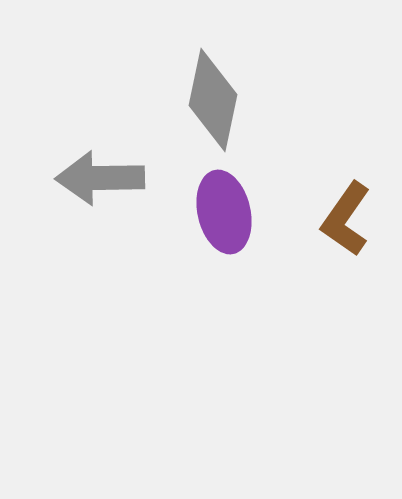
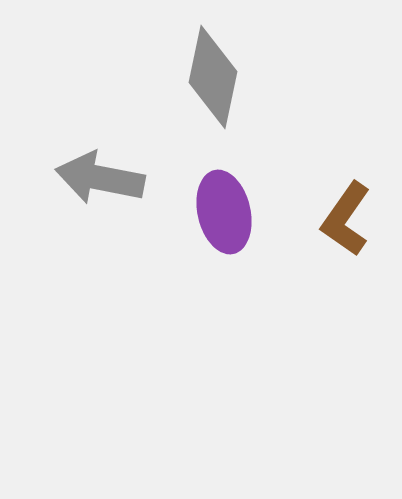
gray diamond: moved 23 px up
gray arrow: rotated 12 degrees clockwise
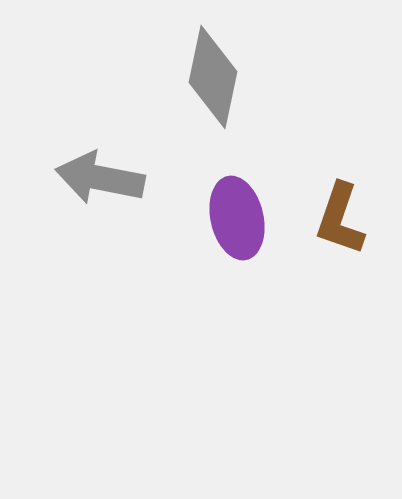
purple ellipse: moved 13 px right, 6 px down
brown L-shape: moved 6 px left; rotated 16 degrees counterclockwise
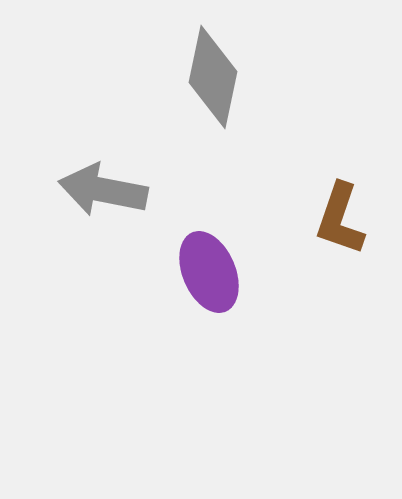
gray arrow: moved 3 px right, 12 px down
purple ellipse: moved 28 px left, 54 px down; rotated 10 degrees counterclockwise
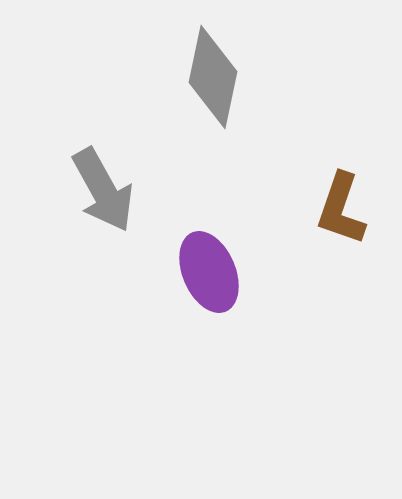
gray arrow: rotated 130 degrees counterclockwise
brown L-shape: moved 1 px right, 10 px up
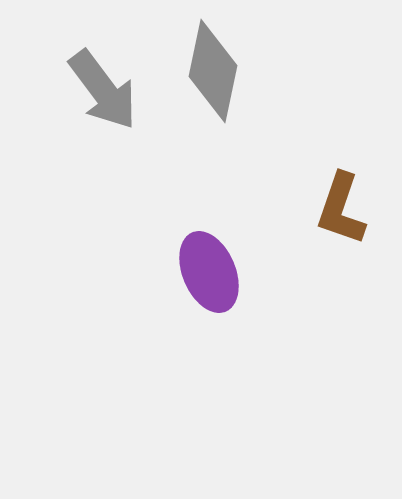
gray diamond: moved 6 px up
gray arrow: moved 100 px up; rotated 8 degrees counterclockwise
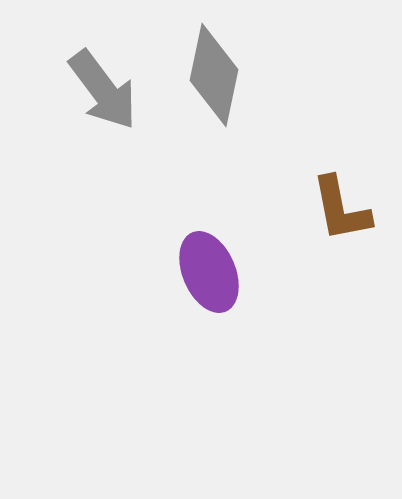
gray diamond: moved 1 px right, 4 px down
brown L-shape: rotated 30 degrees counterclockwise
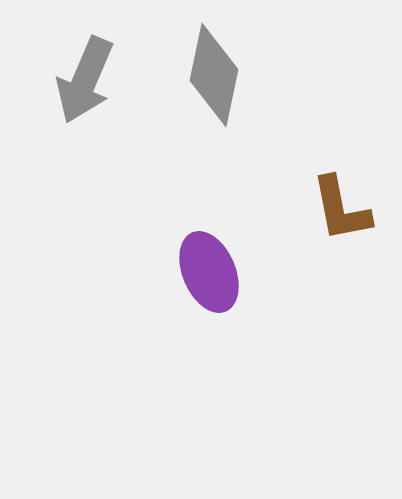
gray arrow: moved 18 px left, 10 px up; rotated 60 degrees clockwise
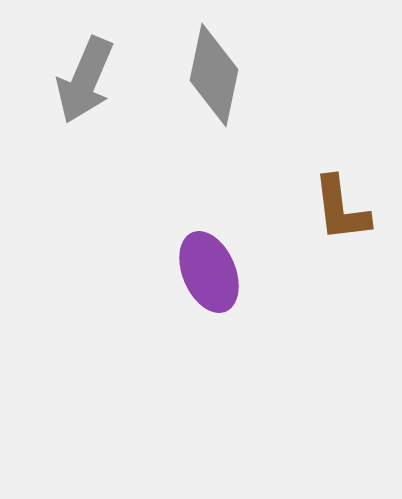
brown L-shape: rotated 4 degrees clockwise
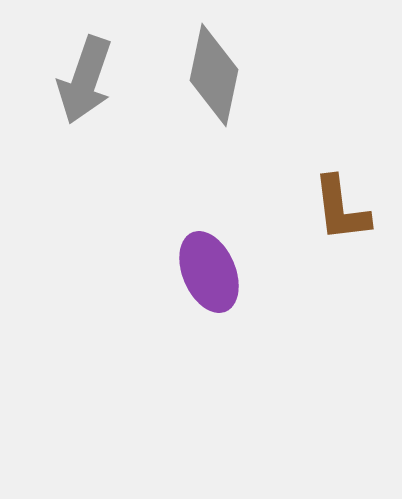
gray arrow: rotated 4 degrees counterclockwise
